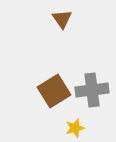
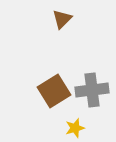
brown triangle: rotated 20 degrees clockwise
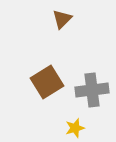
brown square: moved 7 px left, 9 px up
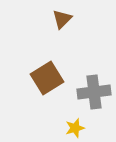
brown square: moved 4 px up
gray cross: moved 2 px right, 2 px down
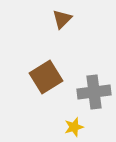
brown square: moved 1 px left, 1 px up
yellow star: moved 1 px left, 1 px up
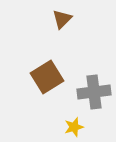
brown square: moved 1 px right
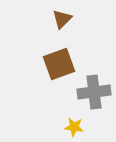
brown square: moved 12 px right, 13 px up; rotated 12 degrees clockwise
yellow star: rotated 24 degrees clockwise
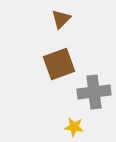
brown triangle: moved 1 px left
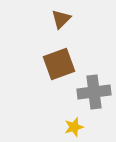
yellow star: rotated 24 degrees counterclockwise
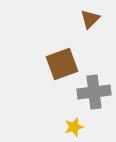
brown triangle: moved 29 px right
brown square: moved 3 px right
